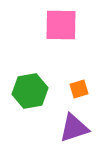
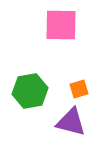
purple triangle: moved 3 px left, 6 px up; rotated 32 degrees clockwise
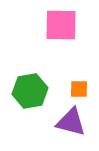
orange square: rotated 18 degrees clockwise
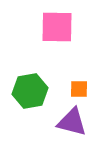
pink square: moved 4 px left, 2 px down
purple triangle: moved 1 px right
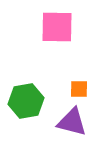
green hexagon: moved 4 px left, 10 px down
